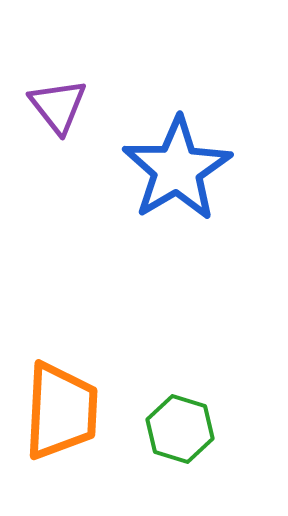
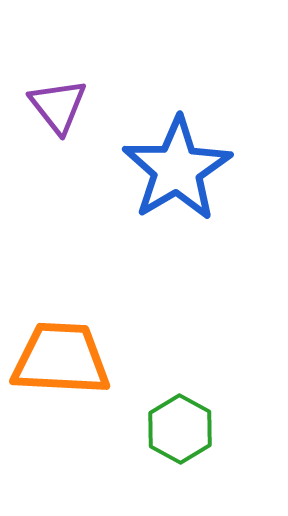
orange trapezoid: moved 52 px up; rotated 90 degrees counterclockwise
green hexagon: rotated 12 degrees clockwise
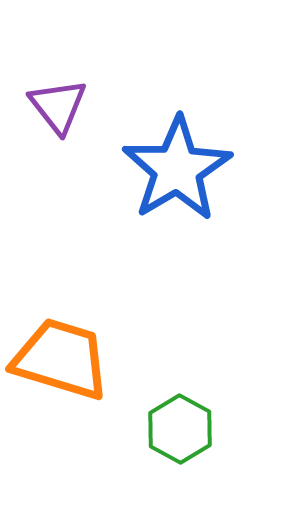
orange trapezoid: rotated 14 degrees clockwise
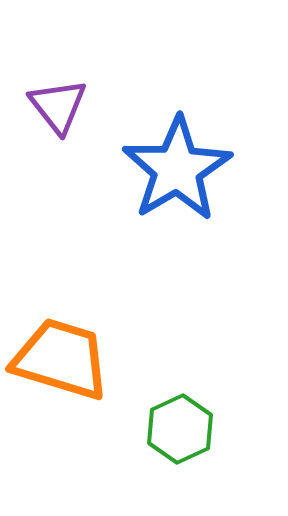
green hexagon: rotated 6 degrees clockwise
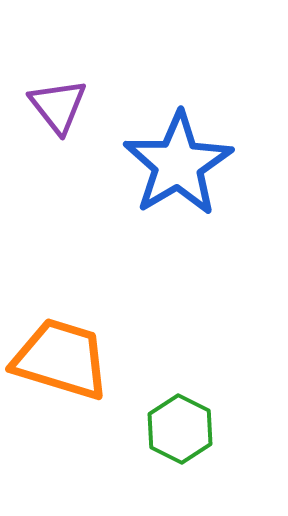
blue star: moved 1 px right, 5 px up
green hexagon: rotated 8 degrees counterclockwise
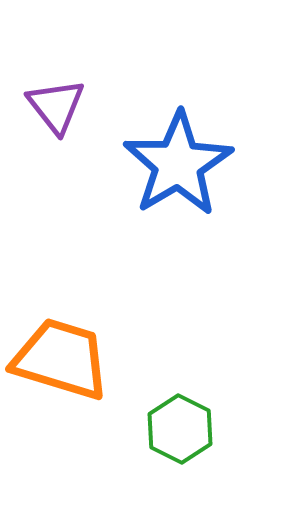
purple triangle: moved 2 px left
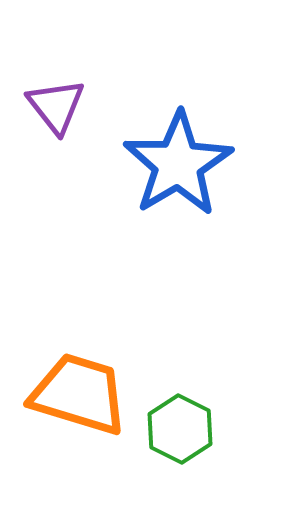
orange trapezoid: moved 18 px right, 35 px down
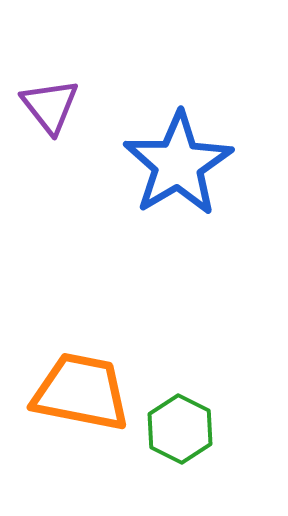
purple triangle: moved 6 px left
orange trapezoid: moved 2 px right, 2 px up; rotated 6 degrees counterclockwise
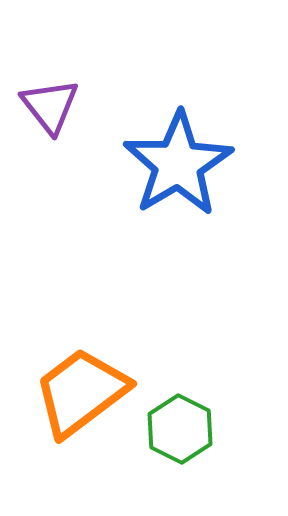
orange trapezoid: rotated 48 degrees counterclockwise
